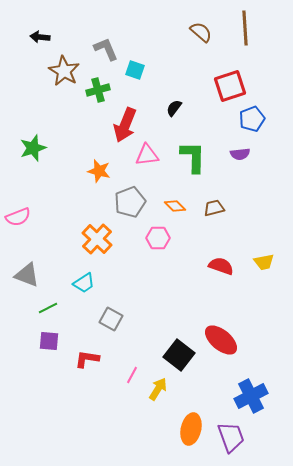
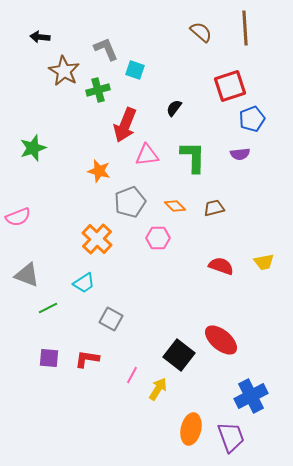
purple square: moved 17 px down
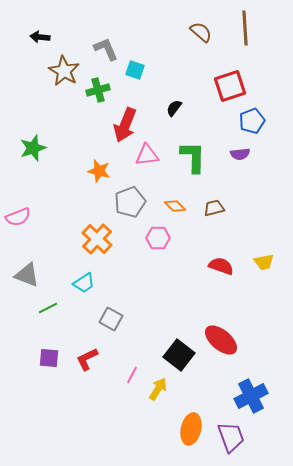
blue pentagon: moved 2 px down
red L-shape: rotated 35 degrees counterclockwise
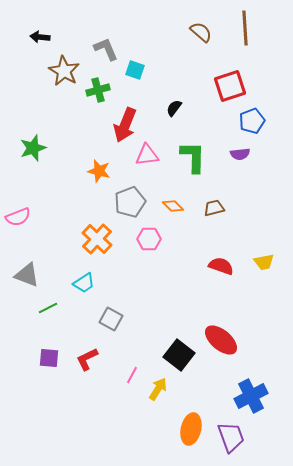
orange diamond: moved 2 px left
pink hexagon: moved 9 px left, 1 px down
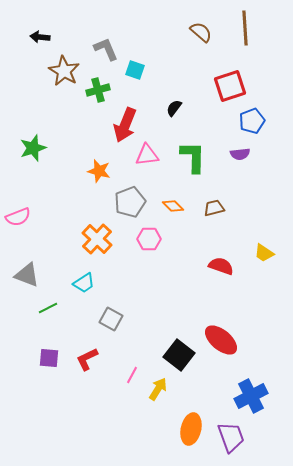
yellow trapezoid: moved 9 px up; rotated 45 degrees clockwise
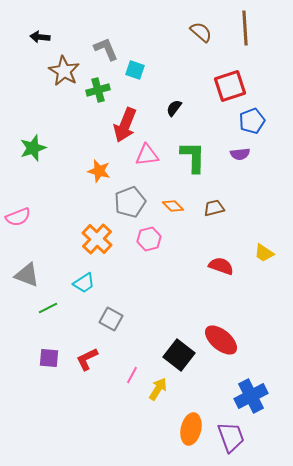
pink hexagon: rotated 15 degrees counterclockwise
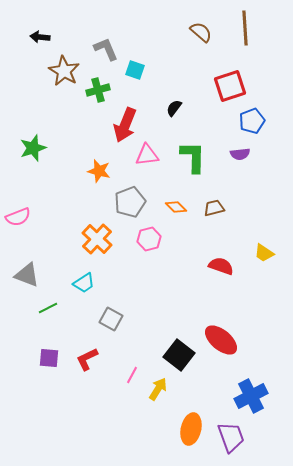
orange diamond: moved 3 px right, 1 px down
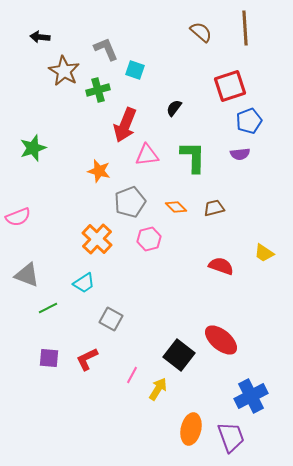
blue pentagon: moved 3 px left
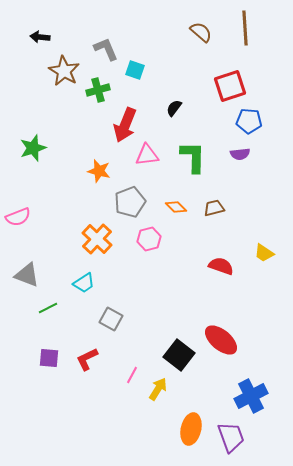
blue pentagon: rotated 25 degrees clockwise
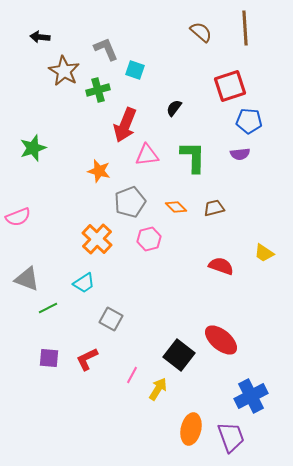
gray triangle: moved 4 px down
